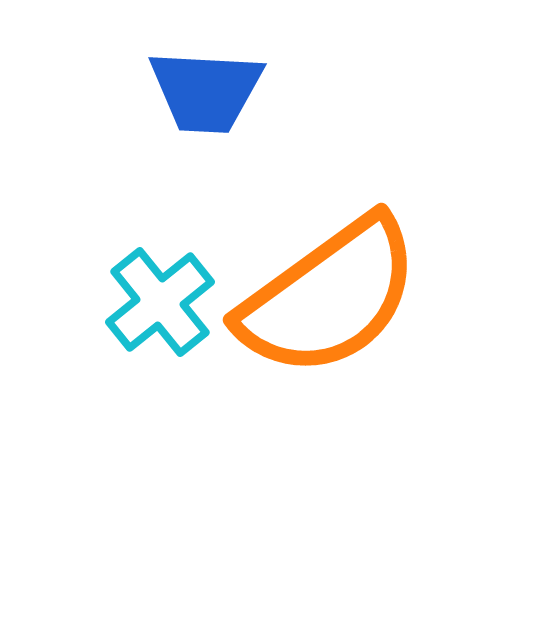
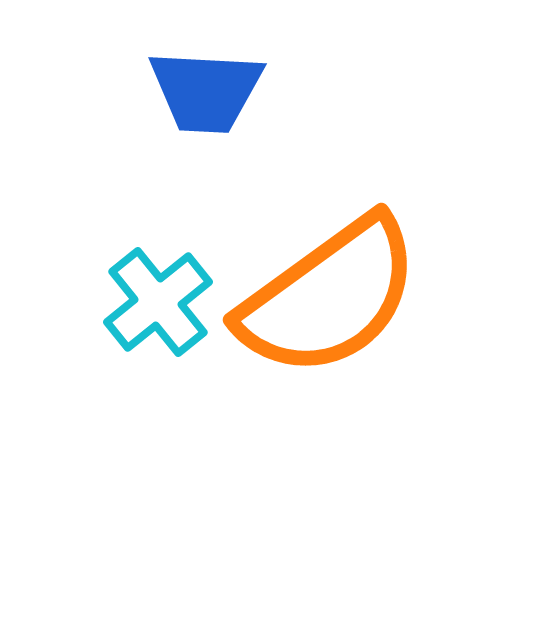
cyan cross: moved 2 px left
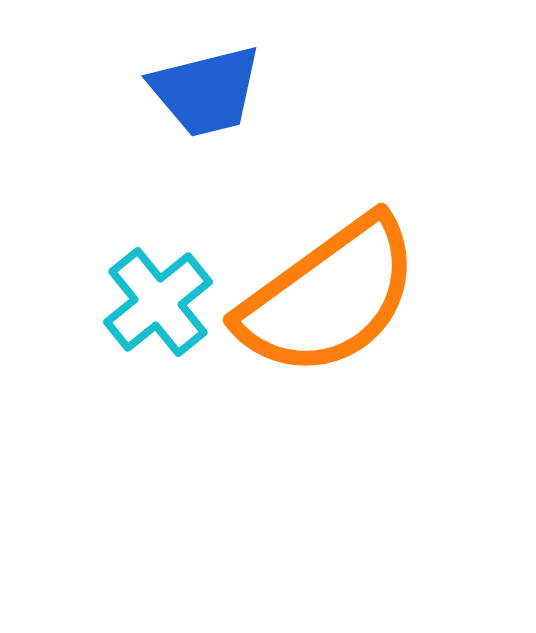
blue trapezoid: rotated 17 degrees counterclockwise
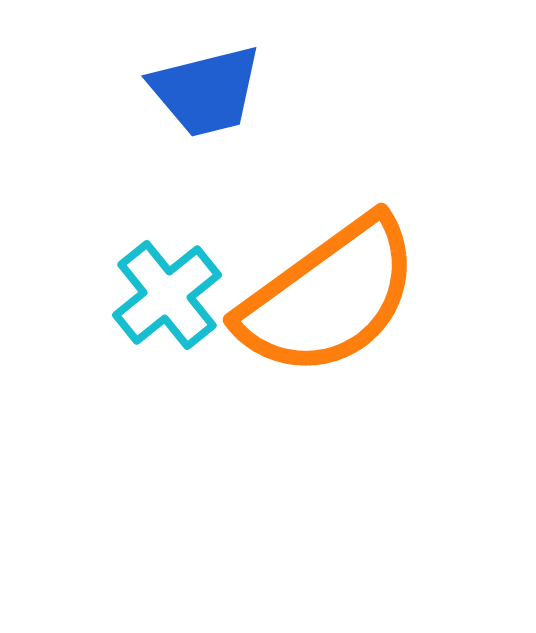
cyan cross: moved 9 px right, 7 px up
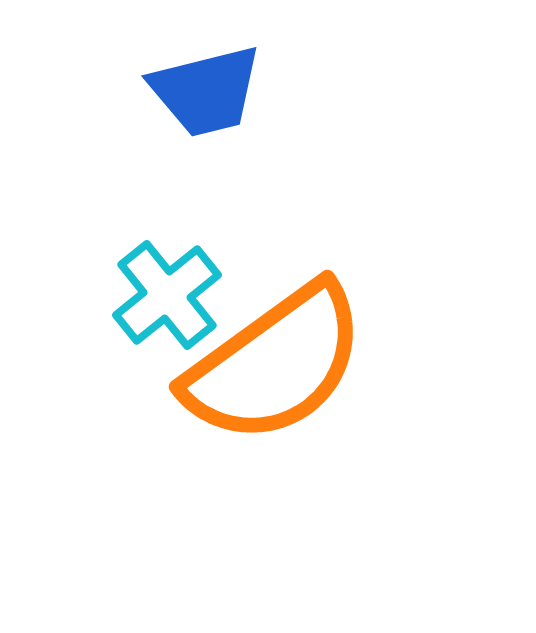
orange semicircle: moved 54 px left, 67 px down
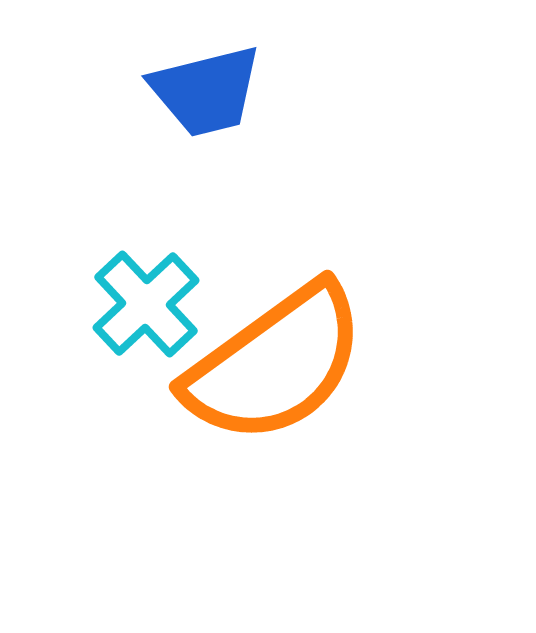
cyan cross: moved 21 px left, 9 px down; rotated 4 degrees counterclockwise
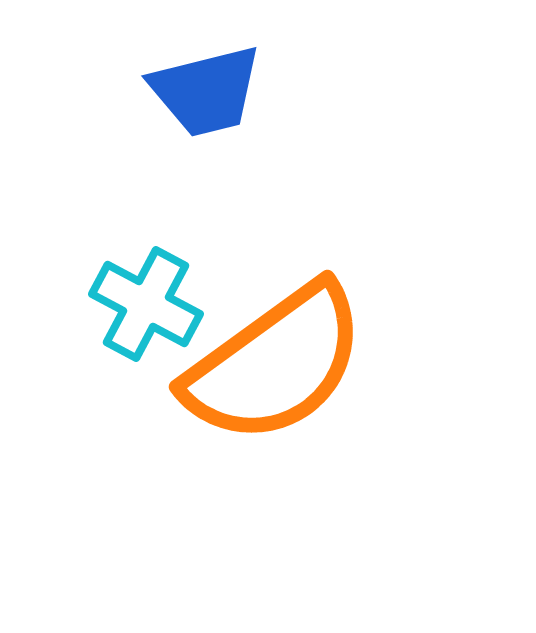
cyan cross: rotated 19 degrees counterclockwise
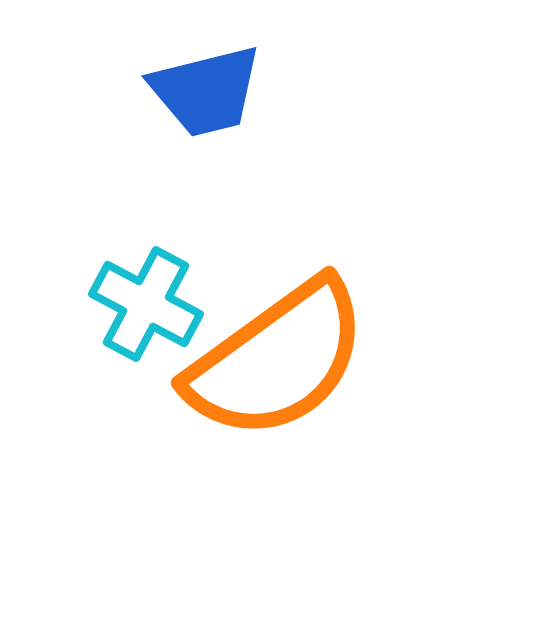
orange semicircle: moved 2 px right, 4 px up
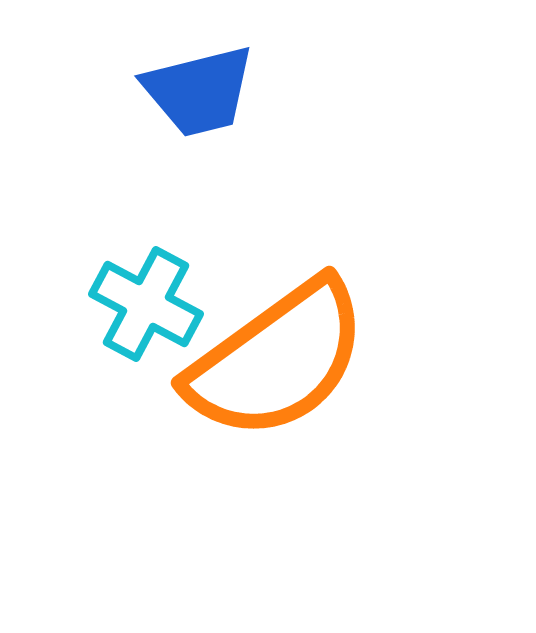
blue trapezoid: moved 7 px left
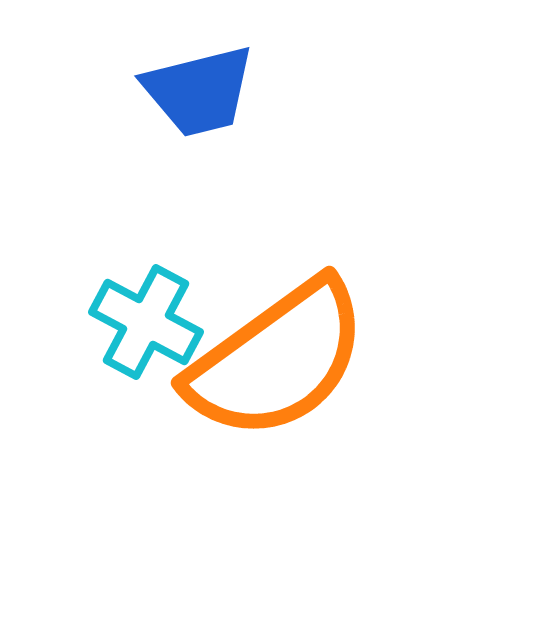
cyan cross: moved 18 px down
